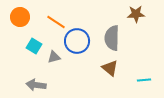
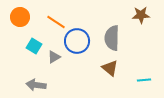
brown star: moved 5 px right, 1 px down
gray triangle: rotated 16 degrees counterclockwise
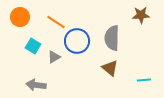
cyan square: moved 1 px left
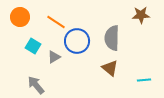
gray arrow: rotated 42 degrees clockwise
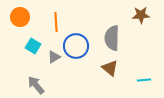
orange line: rotated 54 degrees clockwise
blue circle: moved 1 px left, 5 px down
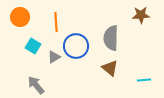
gray semicircle: moved 1 px left
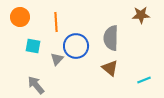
cyan square: rotated 21 degrees counterclockwise
gray triangle: moved 3 px right, 2 px down; rotated 16 degrees counterclockwise
cyan line: rotated 16 degrees counterclockwise
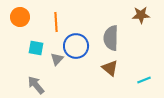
cyan square: moved 3 px right, 2 px down
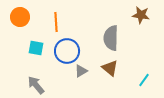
brown star: rotated 12 degrees clockwise
blue circle: moved 9 px left, 5 px down
gray triangle: moved 24 px right, 12 px down; rotated 16 degrees clockwise
cyan line: rotated 32 degrees counterclockwise
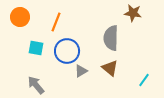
brown star: moved 8 px left, 2 px up
orange line: rotated 24 degrees clockwise
